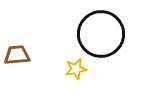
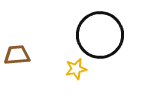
black circle: moved 1 px left, 1 px down
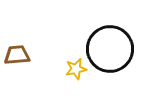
black circle: moved 10 px right, 14 px down
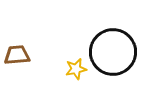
black circle: moved 3 px right, 3 px down
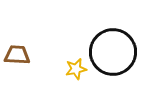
brown trapezoid: rotated 8 degrees clockwise
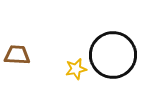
black circle: moved 3 px down
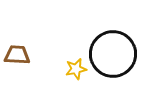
black circle: moved 1 px up
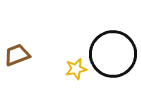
brown trapezoid: rotated 24 degrees counterclockwise
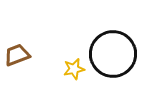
yellow star: moved 2 px left
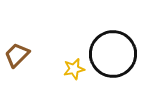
brown trapezoid: rotated 24 degrees counterclockwise
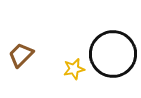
brown trapezoid: moved 4 px right
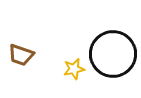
brown trapezoid: rotated 116 degrees counterclockwise
